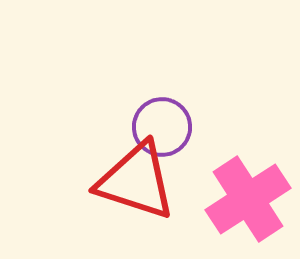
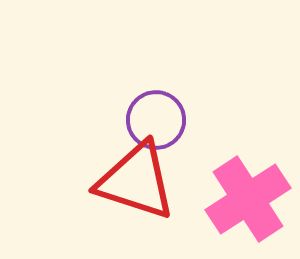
purple circle: moved 6 px left, 7 px up
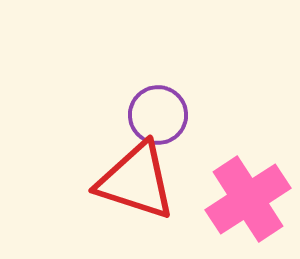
purple circle: moved 2 px right, 5 px up
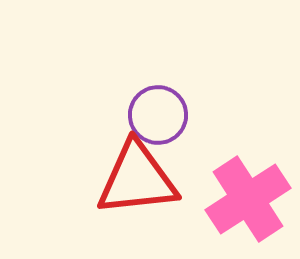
red triangle: moved 1 px right, 2 px up; rotated 24 degrees counterclockwise
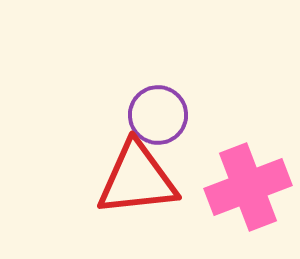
pink cross: moved 12 px up; rotated 12 degrees clockwise
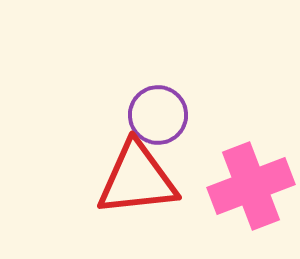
pink cross: moved 3 px right, 1 px up
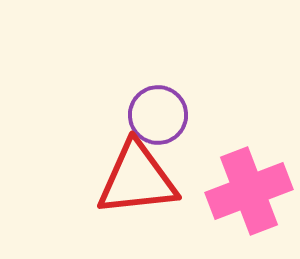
pink cross: moved 2 px left, 5 px down
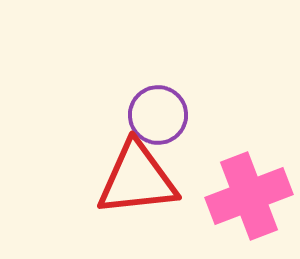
pink cross: moved 5 px down
